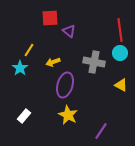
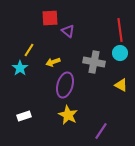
purple triangle: moved 1 px left
white rectangle: rotated 32 degrees clockwise
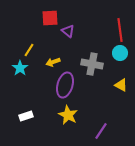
gray cross: moved 2 px left, 2 px down
white rectangle: moved 2 px right
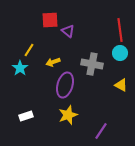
red square: moved 2 px down
yellow star: rotated 24 degrees clockwise
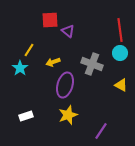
gray cross: rotated 10 degrees clockwise
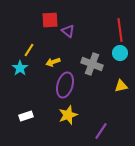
yellow triangle: moved 1 px down; rotated 40 degrees counterclockwise
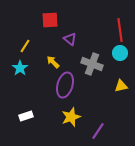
purple triangle: moved 2 px right, 8 px down
yellow line: moved 4 px left, 4 px up
yellow arrow: rotated 64 degrees clockwise
yellow star: moved 3 px right, 2 px down
purple line: moved 3 px left
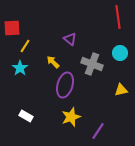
red square: moved 38 px left, 8 px down
red line: moved 2 px left, 13 px up
yellow triangle: moved 4 px down
white rectangle: rotated 48 degrees clockwise
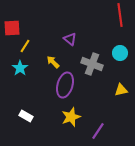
red line: moved 2 px right, 2 px up
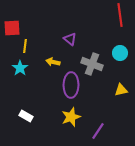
yellow line: rotated 24 degrees counterclockwise
yellow arrow: rotated 32 degrees counterclockwise
purple ellipse: moved 6 px right; rotated 15 degrees counterclockwise
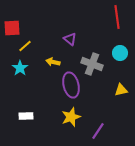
red line: moved 3 px left, 2 px down
yellow line: rotated 40 degrees clockwise
purple ellipse: rotated 15 degrees counterclockwise
white rectangle: rotated 32 degrees counterclockwise
